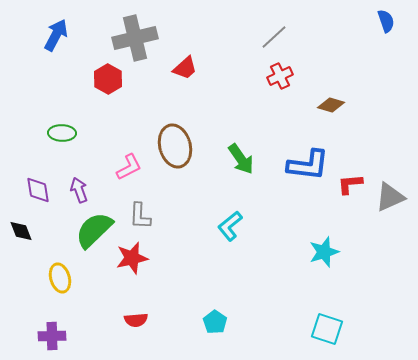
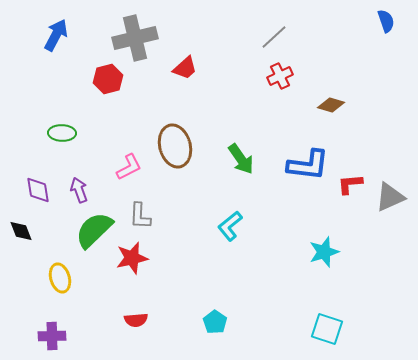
red hexagon: rotated 16 degrees clockwise
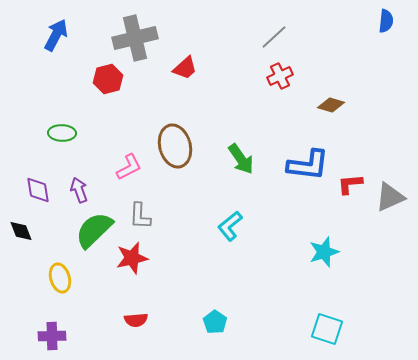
blue semicircle: rotated 25 degrees clockwise
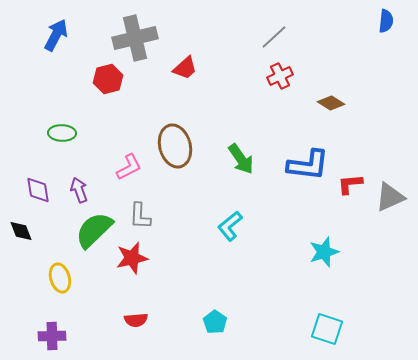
brown diamond: moved 2 px up; rotated 16 degrees clockwise
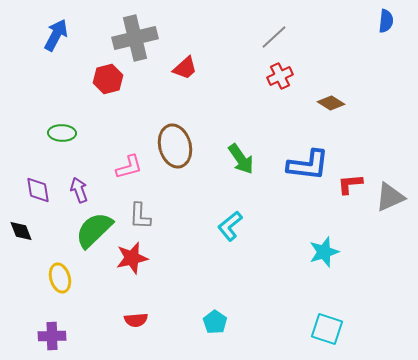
pink L-shape: rotated 12 degrees clockwise
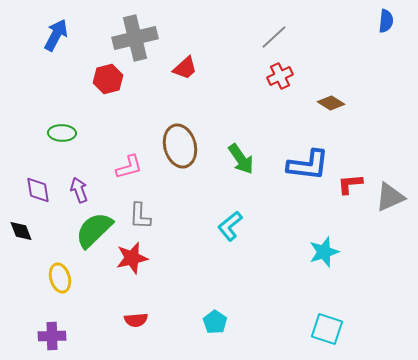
brown ellipse: moved 5 px right
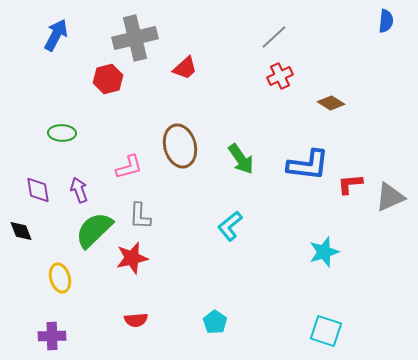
cyan square: moved 1 px left, 2 px down
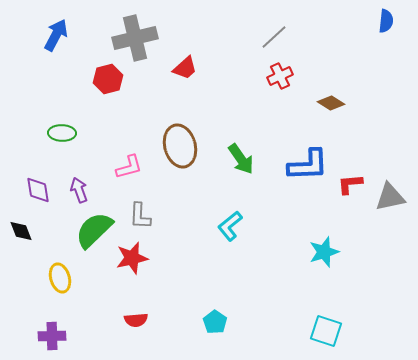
blue L-shape: rotated 9 degrees counterclockwise
gray triangle: rotated 12 degrees clockwise
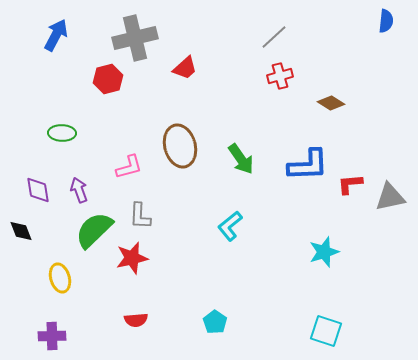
red cross: rotated 10 degrees clockwise
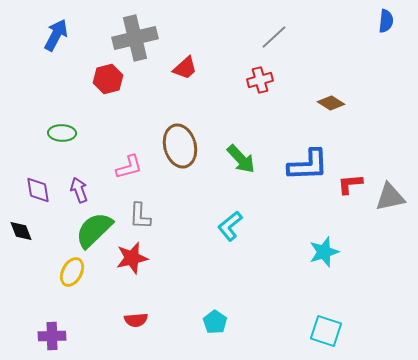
red cross: moved 20 px left, 4 px down
green arrow: rotated 8 degrees counterclockwise
yellow ellipse: moved 12 px right, 6 px up; rotated 44 degrees clockwise
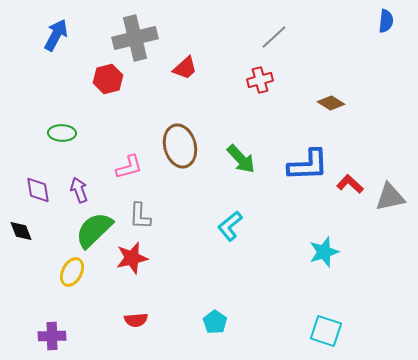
red L-shape: rotated 48 degrees clockwise
